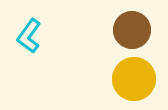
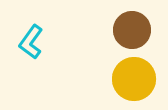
cyan L-shape: moved 2 px right, 6 px down
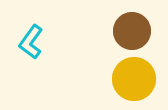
brown circle: moved 1 px down
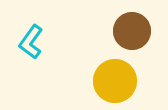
yellow circle: moved 19 px left, 2 px down
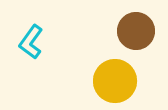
brown circle: moved 4 px right
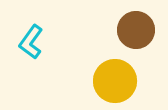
brown circle: moved 1 px up
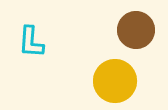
cyan L-shape: rotated 32 degrees counterclockwise
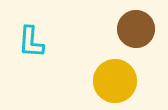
brown circle: moved 1 px up
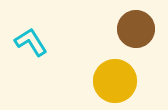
cyan L-shape: rotated 144 degrees clockwise
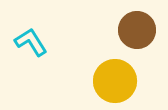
brown circle: moved 1 px right, 1 px down
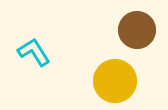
cyan L-shape: moved 3 px right, 10 px down
